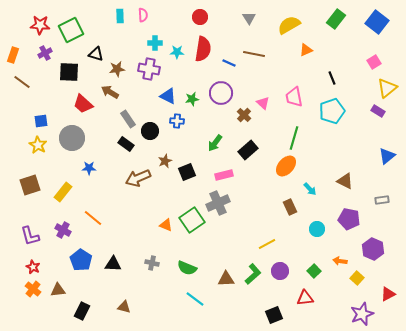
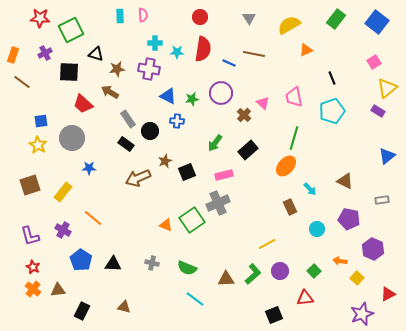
red star at (40, 25): moved 7 px up
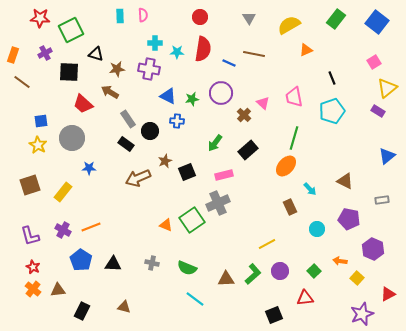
orange line at (93, 218): moved 2 px left, 9 px down; rotated 60 degrees counterclockwise
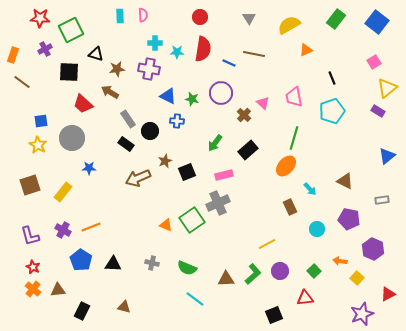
purple cross at (45, 53): moved 4 px up
green star at (192, 99): rotated 24 degrees clockwise
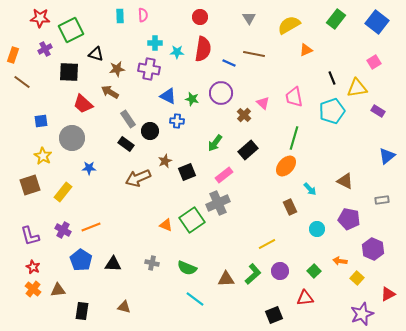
yellow triangle at (387, 88): moved 30 px left; rotated 30 degrees clockwise
yellow star at (38, 145): moved 5 px right, 11 px down
pink rectangle at (224, 175): rotated 24 degrees counterclockwise
black rectangle at (82, 311): rotated 18 degrees counterclockwise
